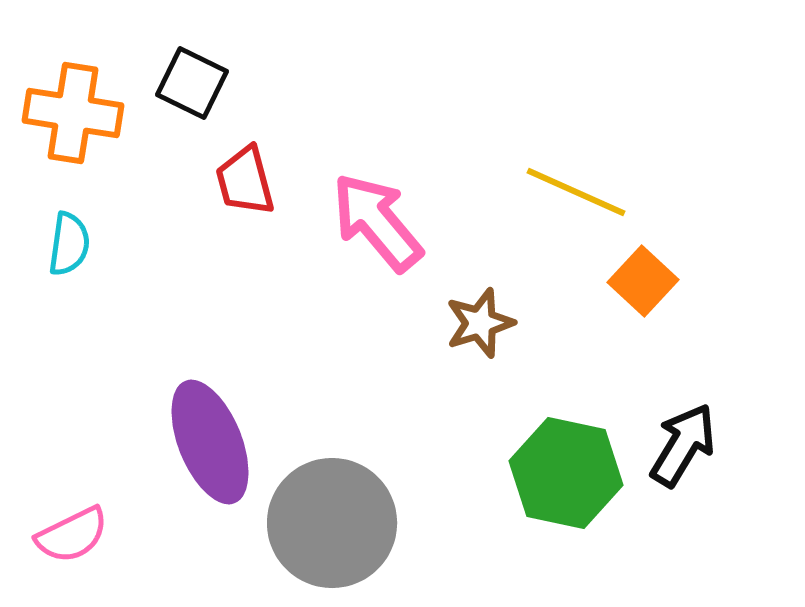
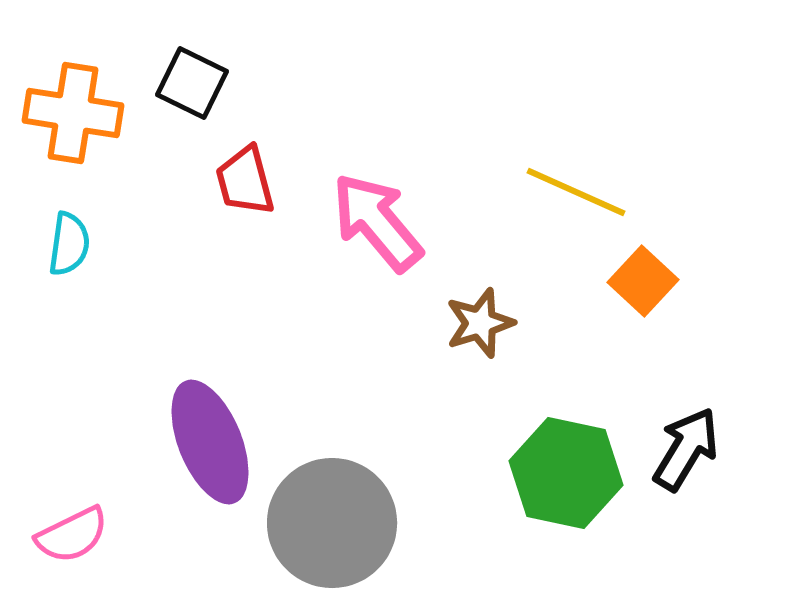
black arrow: moved 3 px right, 4 px down
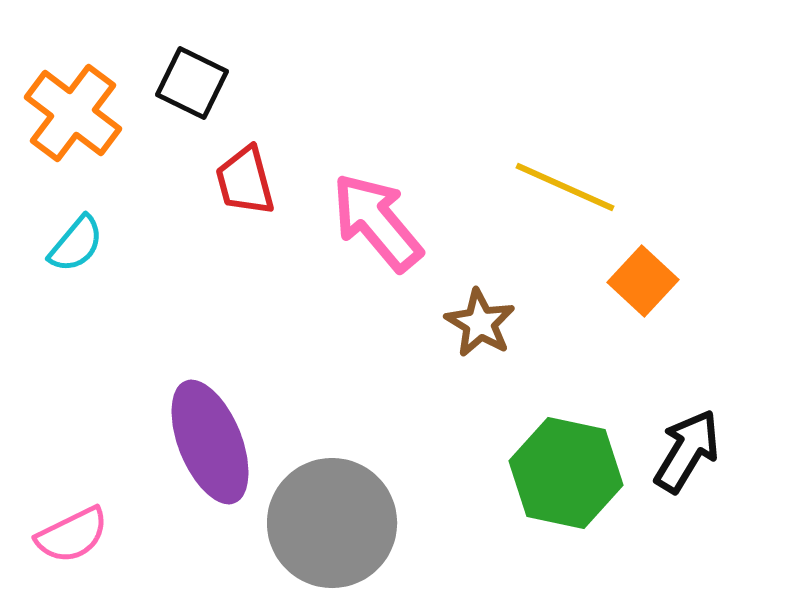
orange cross: rotated 28 degrees clockwise
yellow line: moved 11 px left, 5 px up
cyan semicircle: moved 7 px right; rotated 32 degrees clockwise
brown star: rotated 24 degrees counterclockwise
black arrow: moved 1 px right, 2 px down
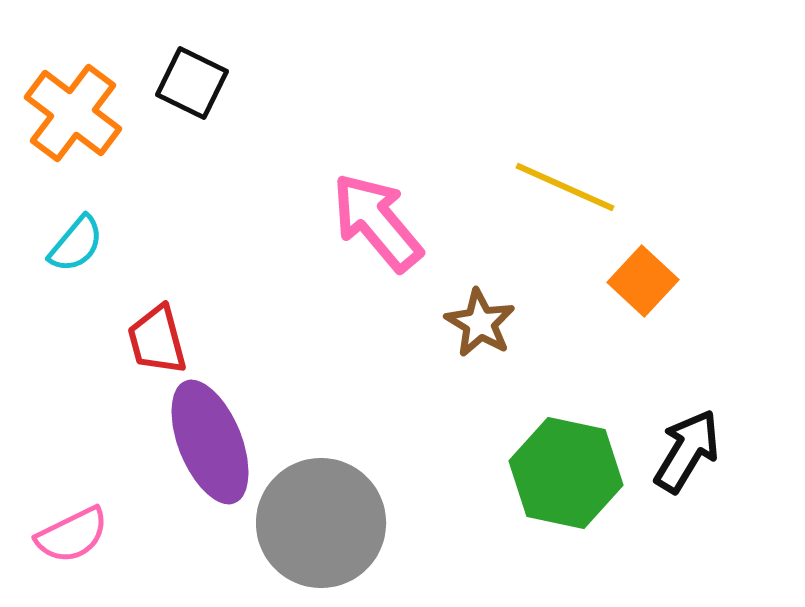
red trapezoid: moved 88 px left, 159 px down
gray circle: moved 11 px left
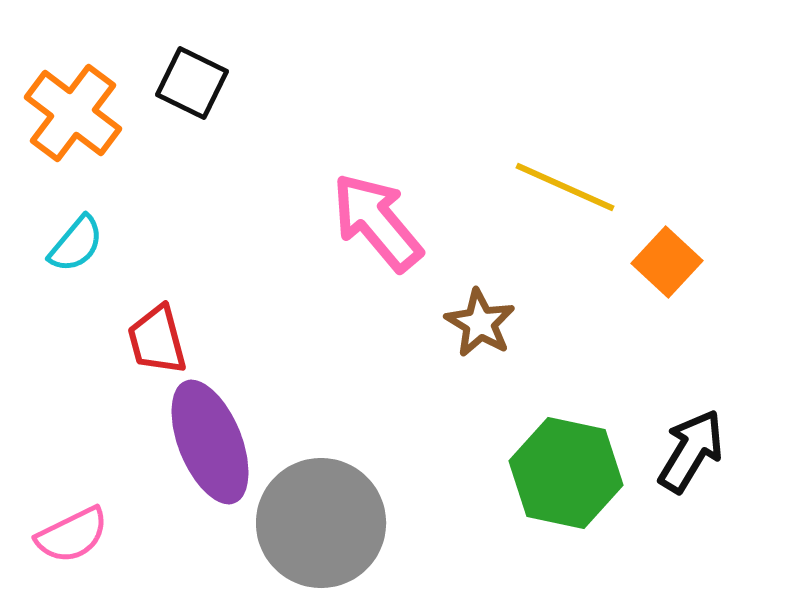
orange square: moved 24 px right, 19 px up
black arrow: moved 4 px right
